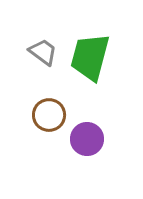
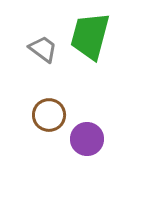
gray trapezoid: moved 3 px up
green trapezoid: moved 21 px up
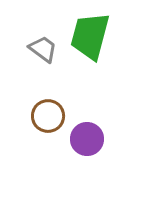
brown circle: moved 1 px left, 1 px down
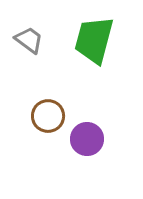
green trapezoid: moved 4 px right, 4 px down
gray trapezoid: moved 14 px left, 9 px up
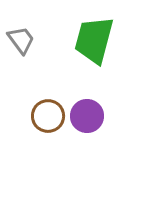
gray trapezoid: moved 8 px left; rotated 16 degrees clockwise
purple circle: moved 23 px up
